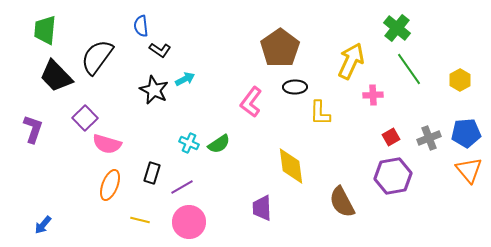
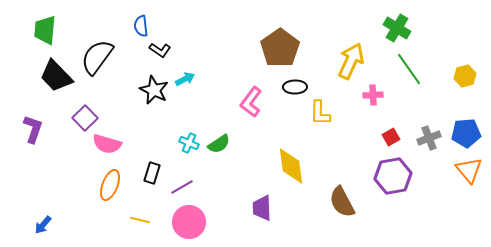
green cross: rotated 8 degrees counterclockwise
yellow hexagon: moved 5 px right, 4 px up; rotated 15 degrees clockwise
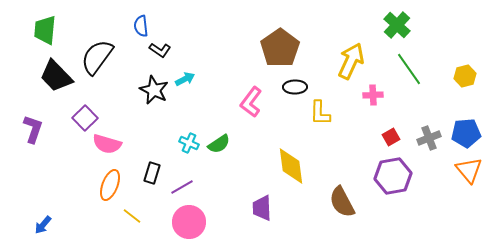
green cross: moved 3 px up; rotated 12 degrees clockwise
yellow line: moved 8 px left, 4 px up; rotated 24 degrees clockwise
